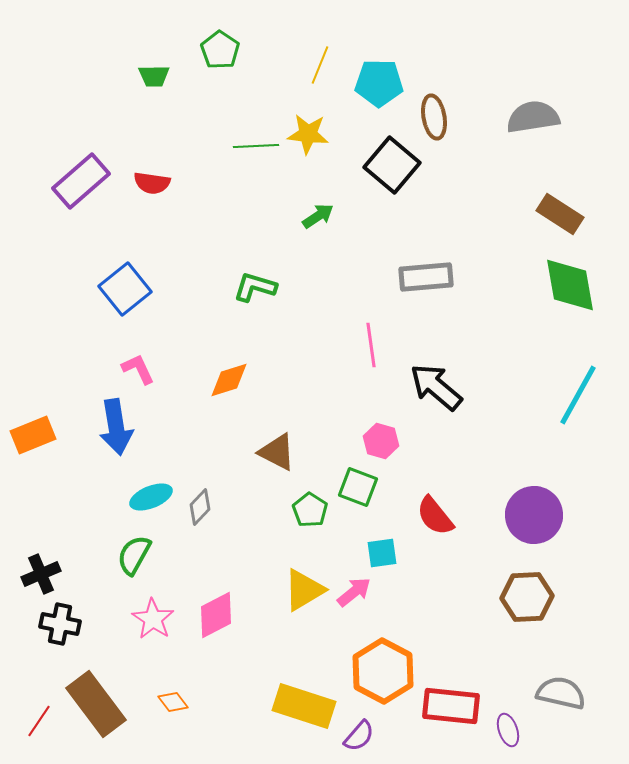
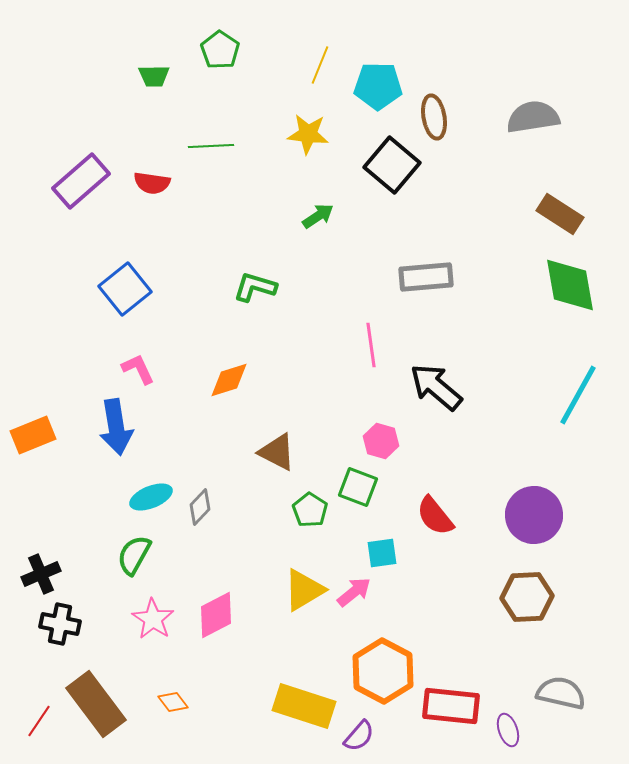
cyan pentagon at (379, 83): moved 1 px left, 3 px down
green line at (256, 146): moved 45 px left
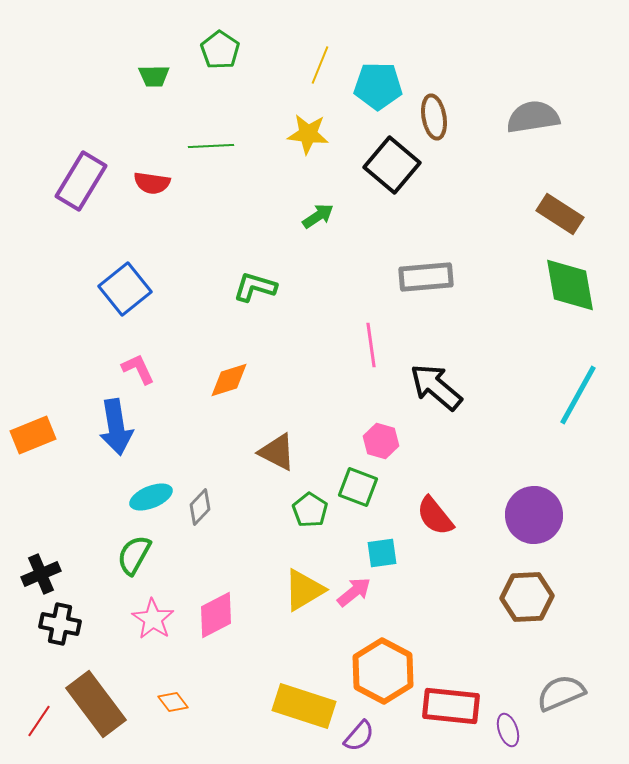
purple rectangle at (81, 181): rotated 18 degrees counterclockwise
gray semicircle at (561, 693): rotated 36 degrees counterclockwise
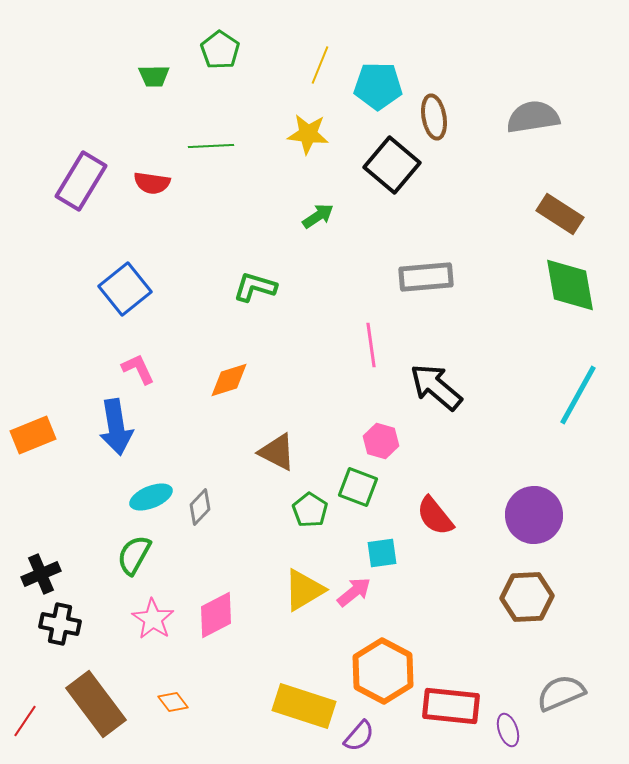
red line at (39, 721): moved 14 px left
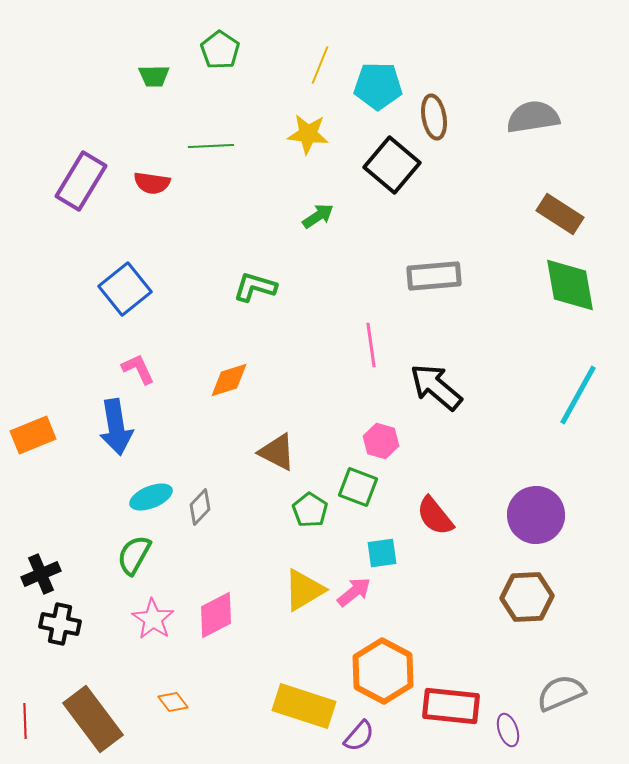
gray rectangle at (426, 277): moved 8 px right, 1 px up
purple circle at (534, 515): moved 2 px right
brown rectangle at (96, 704): moved 3 px left, 15 px down
red line at (25, 721): rotated 36 degrees counterclockwise
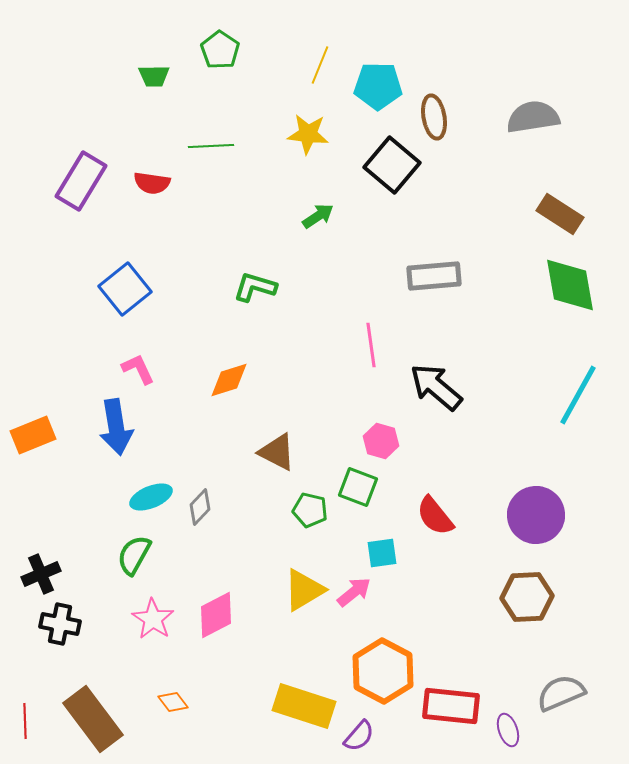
green pentagon at (310, 510): rotated 20 degrees counterclockwise
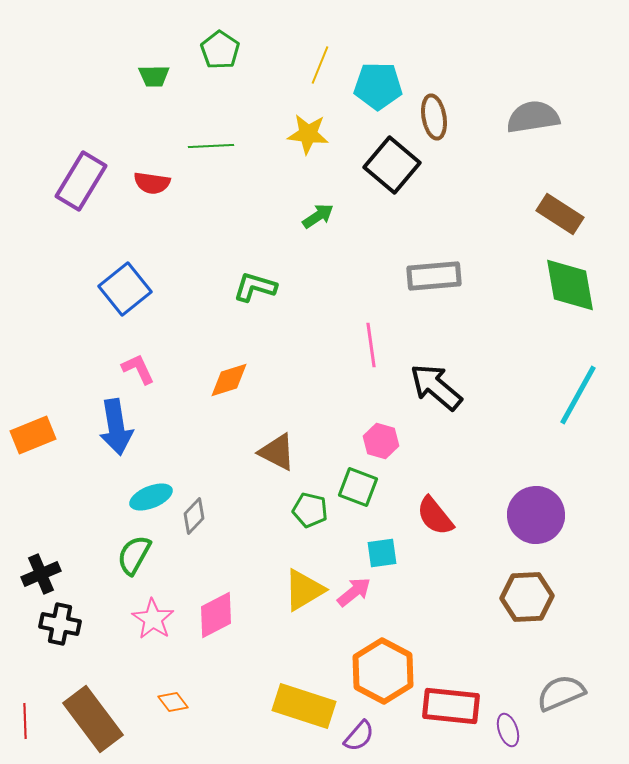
gray diamond at (200, 507): moved 6 px left, 9 px down
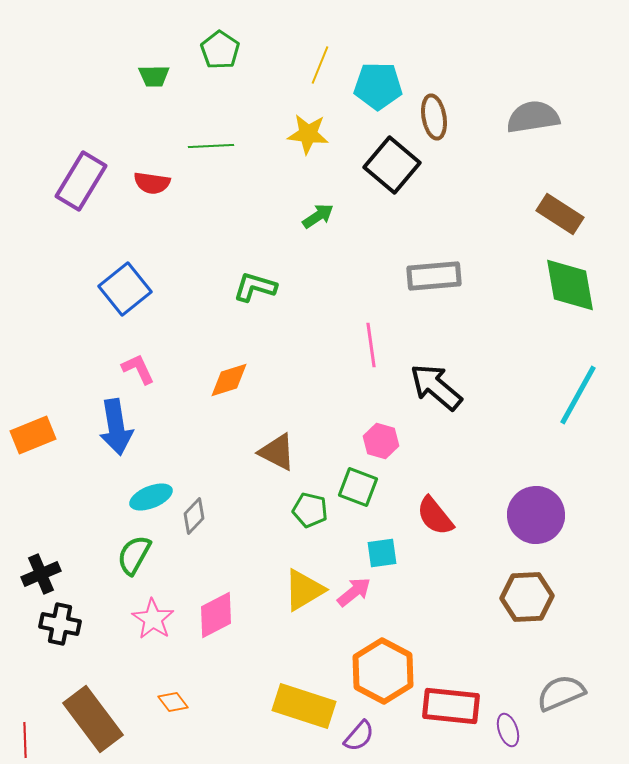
red line at (25, 721): moved 19 px down
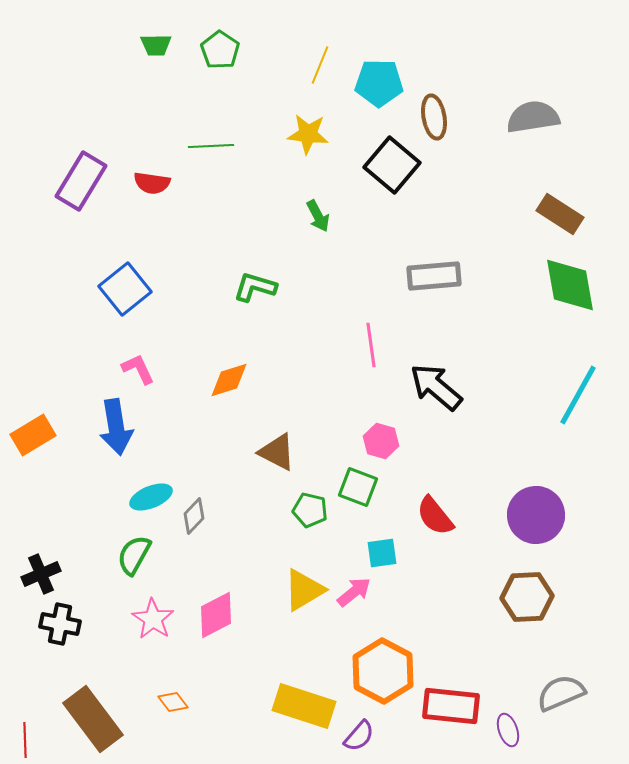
green trapezoid at (154, 76): moved 2 px right, 31 px up
cyan pentagon at (378, 86): moved 1 px right, 3 px up
green arrow at (318, 216): rotated 96 degrees clockwise
orange rectangle at (33, 435): rotated 9 degrees counterclockwise
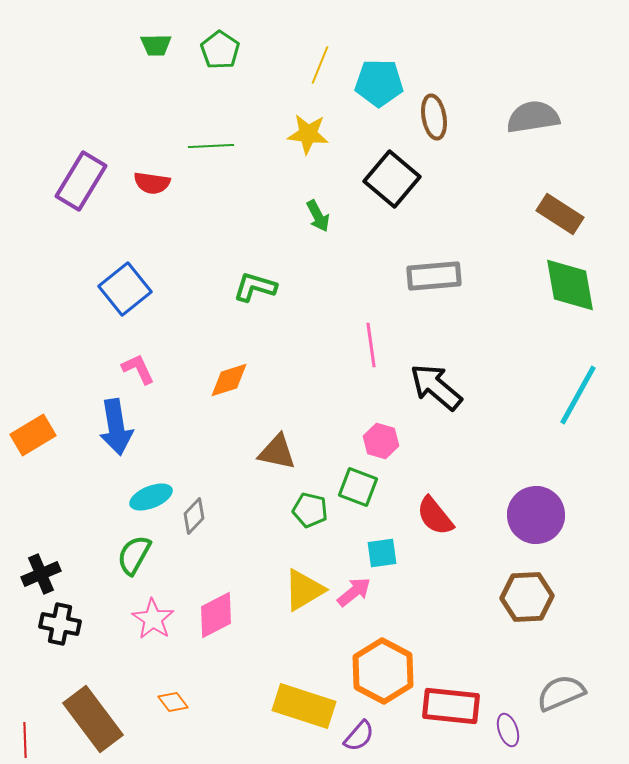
black square at (392, 165): moved 14 px down
brown triangle at (277, 452): rotated 15 degrees counterclockwise
